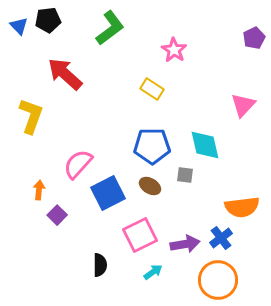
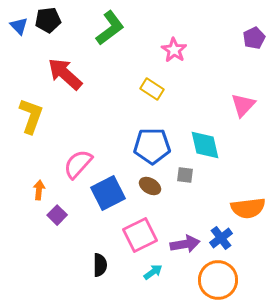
orange semicircle: moved 6 px right, 1 px down
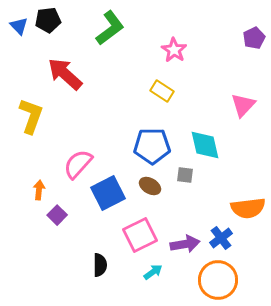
yellow rectangle: moved 10 px right, 2 px down
